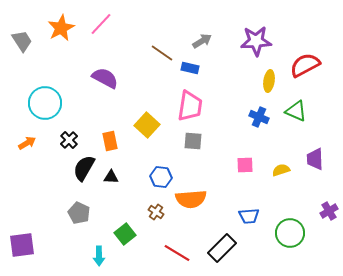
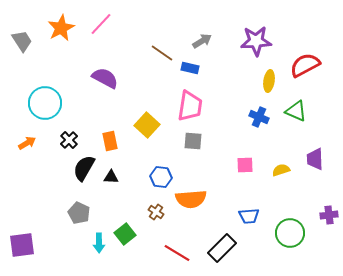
purple cross: moved 4 px down; rotated 24 degrees clockwise
cyan arrow: moved 13 px up
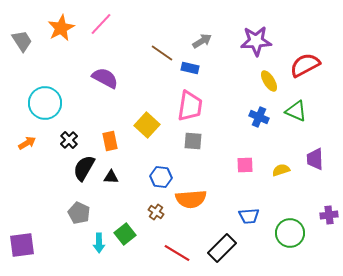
yellow ellipse: rotated 40 degrees counterclockwise
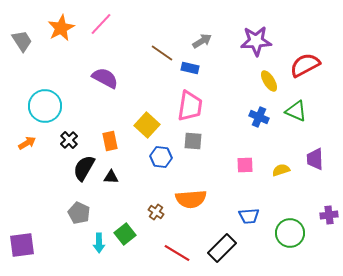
cyan circle: moved 3 px down
blue hexagon: moved 20 px up
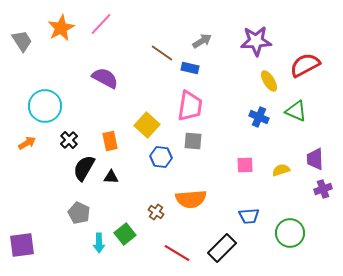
purple cross: moved 6 px left, 26 px up; rotated 12 degrees counterclockwise
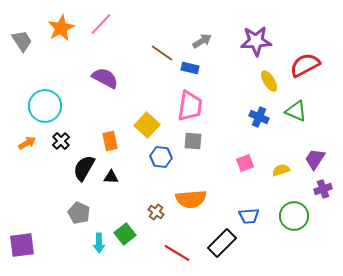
black cross: moved 8 px left, 1 px down
purple trapezoid: rotated 35 degrees clockwise
pink square: moved 2 px up; rotated 18 degrees counterclockwise
green circle: moved 4 px right, 17 px up
black rectangle: moved 5 px up
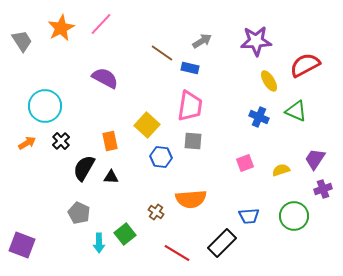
purple square: rotated 28 degrees clockwise
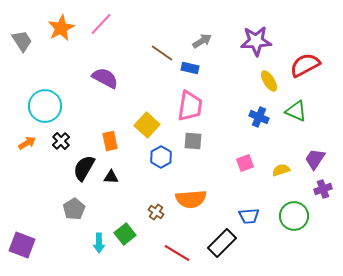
blue hexagon: rotated 25 degrees clockwise
gray pentagon: moved 5 px left, 4 px up; rotated 15 degrees clockwise
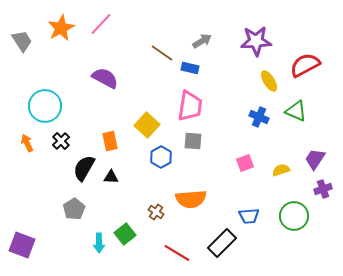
orange arrow: rotated 84 degrees counterclockwise
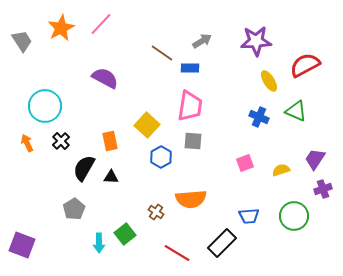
blue rectangle: rotated 12 degrees counterclockwise
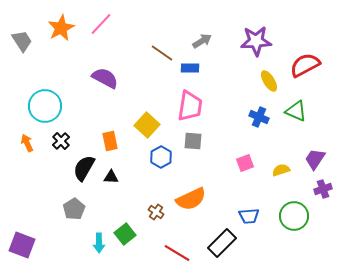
orange semicircle: rotated 20 degrees counterclockwise
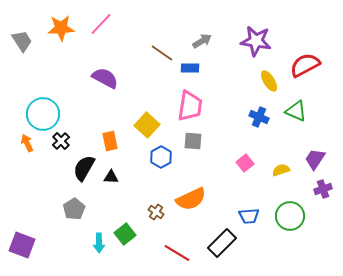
orange star: rotated 24 degrees clockwise
purple star: rotated 12 degrees clockwise
cyan circle: moved 2 px left, 8 px down
pink square: rotated 18 degrees counterclockwise
green circle: moved 4 px left
